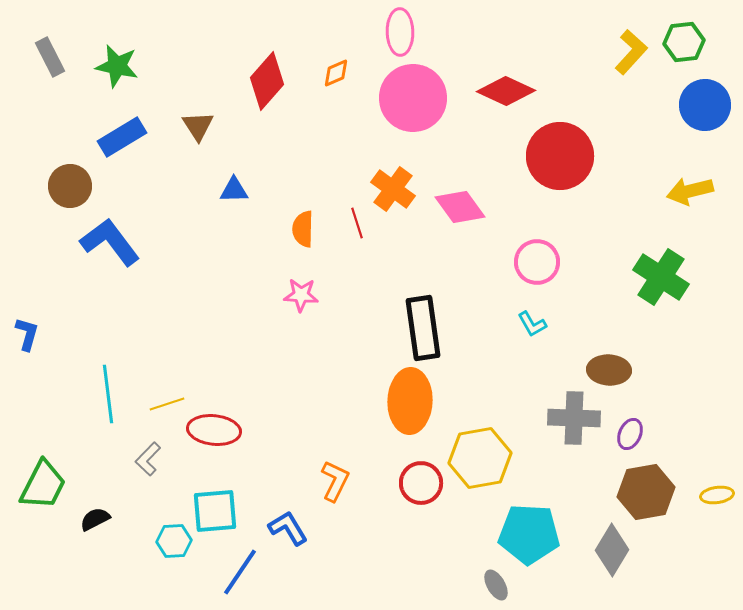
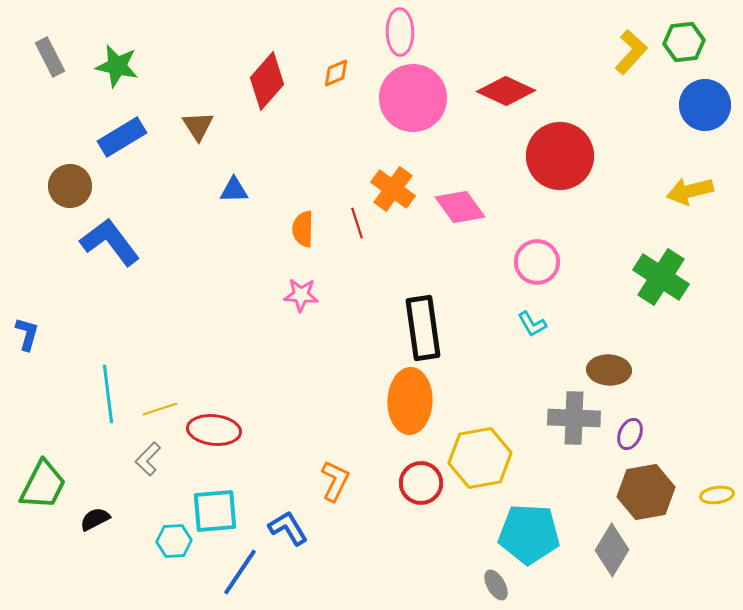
yellow line at (167, 404): moved 7 px left, 5 px down
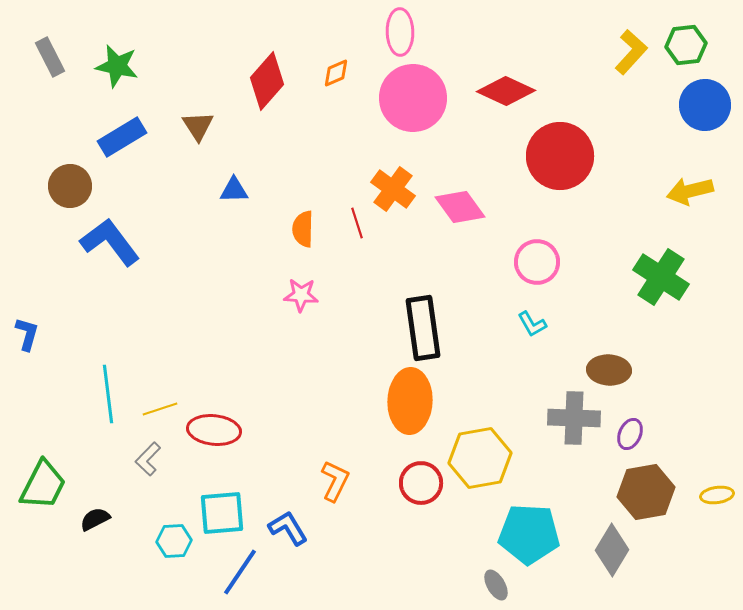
green hexagon at (684, 42): moved 2 px right, 3 px down
cyan square at (215, 511): moved 7 px right, 2 px down
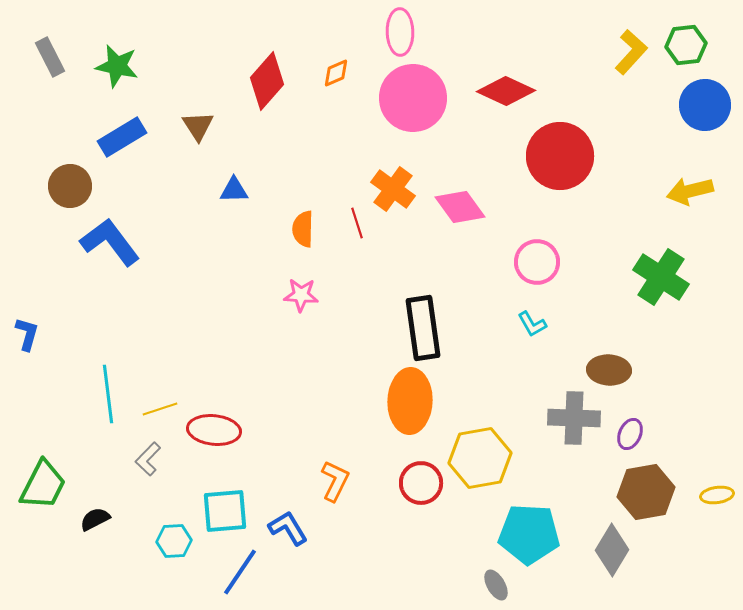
cyan square at (222, 513): moved 3 px right, 2 px up
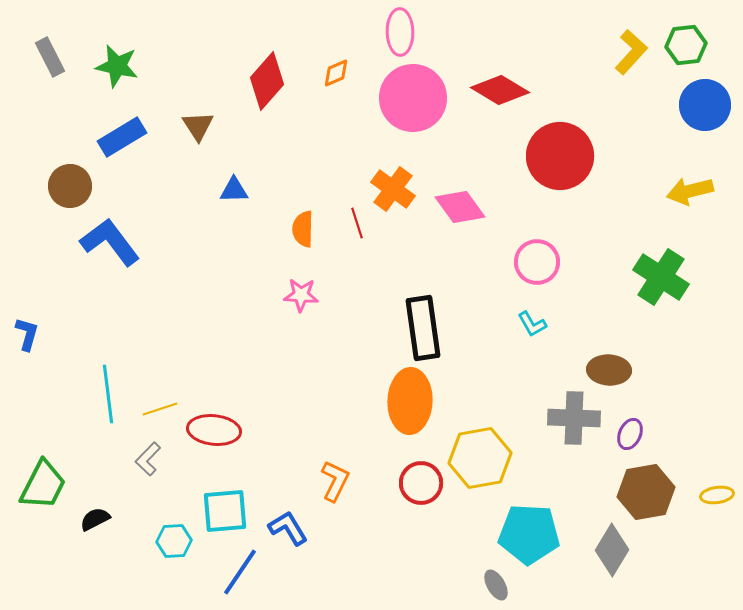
red diamond at (506, 91): moved 6 px left, 1 px up; rotated 6 degrees clockwise
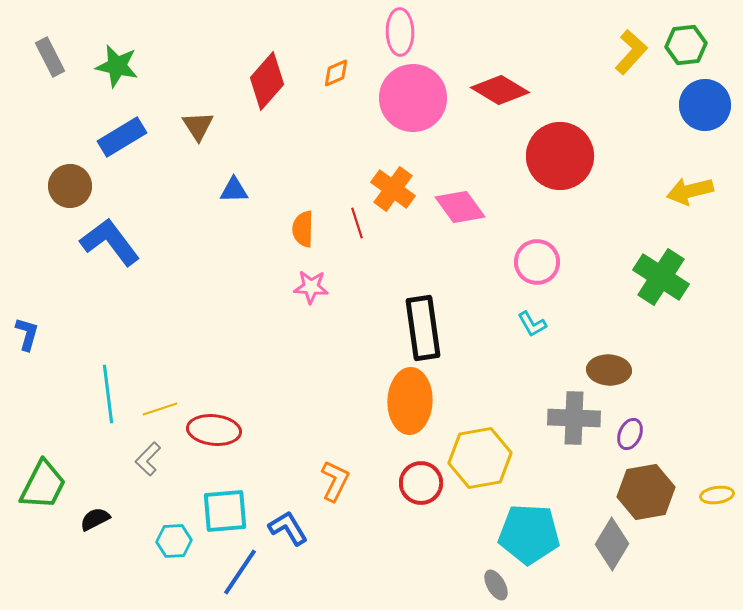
pink star at (301, 295): moved 10 px right, 8 px up
gray diamond at (612, 550): moved 6 px up
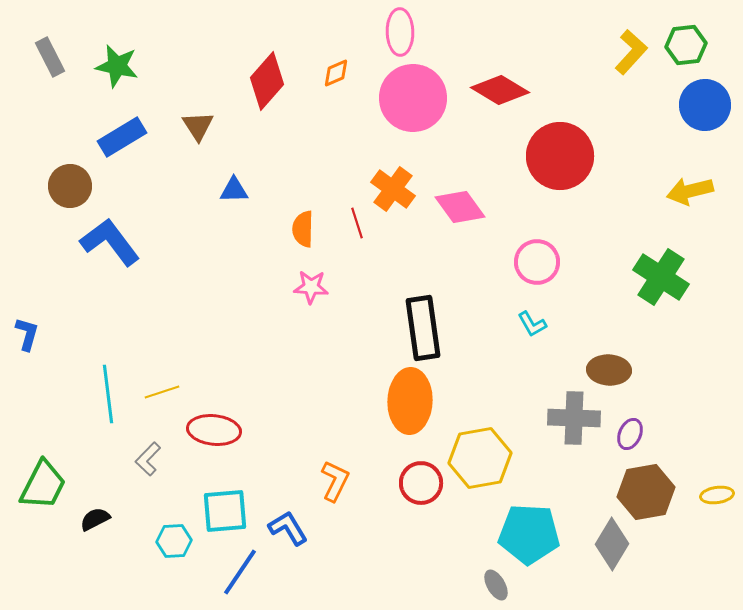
yellow line at (160, 409): moved 2 px right, 17 px up
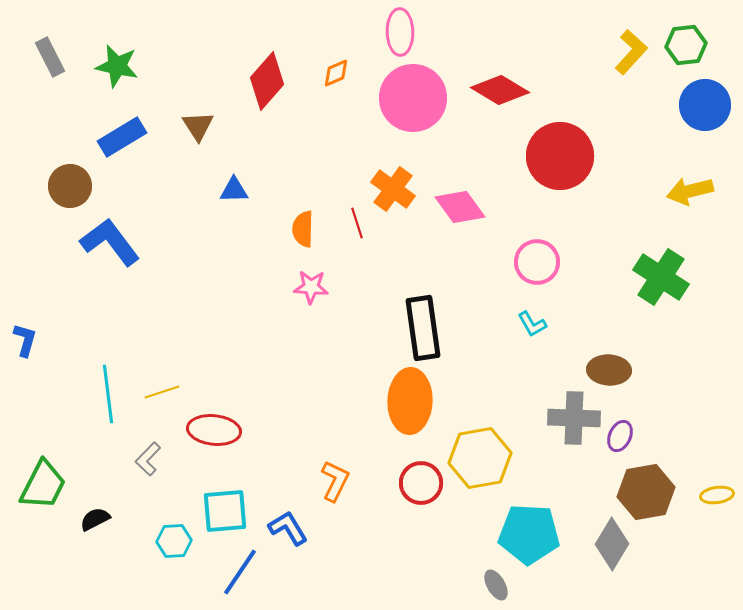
blue L-shape at (27, 334): moved 2 px left, 6 px down
purple ellipse at (630, 434): moved 10 px left, 2 px down
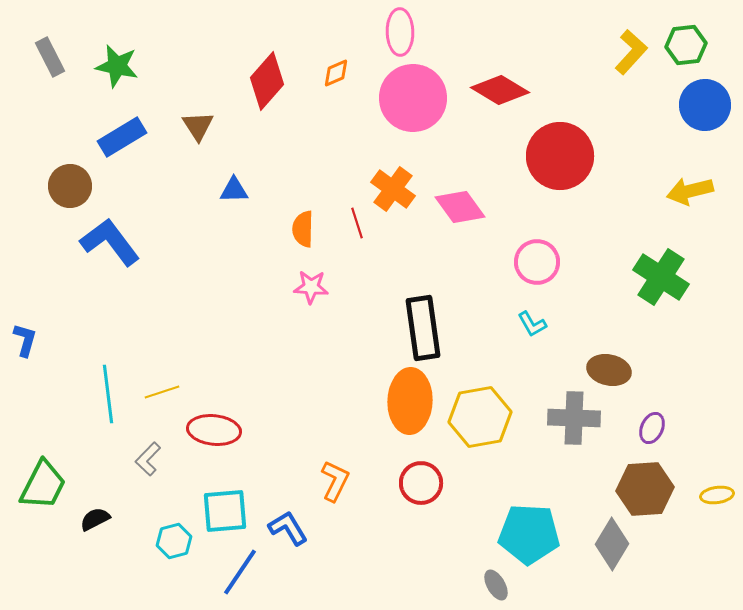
brown ellipse at (609, 370): rotated 9 degrees clockwise
purple ellipse at (620, 436): moved 32 px right, 8 px up
yellow hexagon at (480, 458): moved 41 px up
brown hexagon at (646, 492): moved 1 px left, 3 px up; rotated 6 degrees clockwise
cyan hexagon at (174, 541): rotated 12 degrees counterclockwise
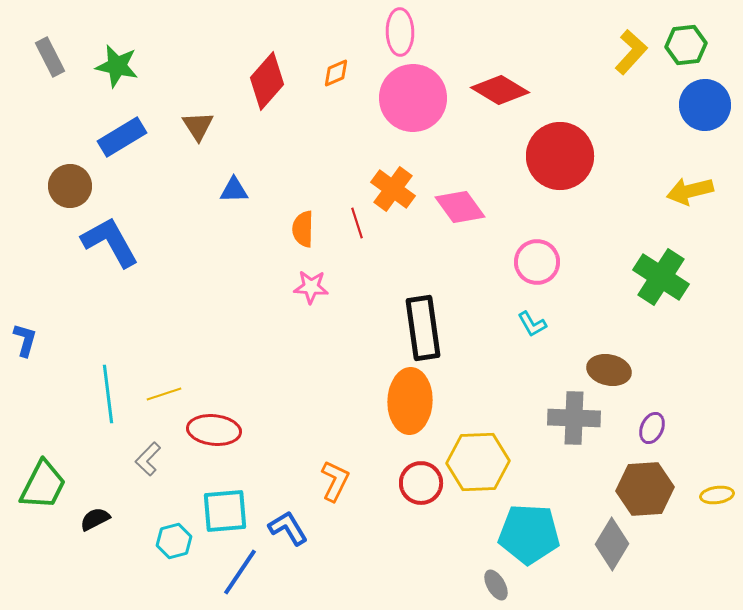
blue L-shape at (110, 242): rotated 8 degrees clockwise
yellow line at (162, 392): moved 2 px right, 2 px down
yellow hexagon at (480, 417): moved 2 px left, 45 px down; rotated 8 degrees clockwise
